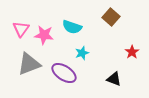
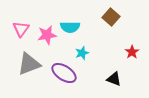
cyan semicircle: moved 2 px left; rotated 18 degrees counterclockwise
pink star: moved 3 px right; rotated 18 degrees counterclockwise
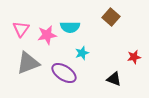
red star: moved 2 px right, 5 px down; rotated 24 degrees clockwise
gray triangle: moved 1 px left, 1 px up
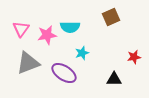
brown square: rotated 24 degrees clockwise
black triangle: rotated 21 degrees counterclockwise
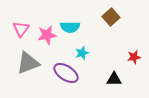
brown square: rotated 18 degrees counterclockwise
purple ellipse: moved 2 px right
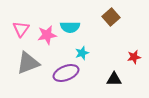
purple ellipse: rotated 55 degrees counterclockwise
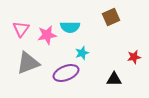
brown square: rotated 18 degrees clockwise
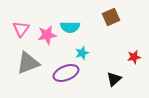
black triangle: rotated 42 degrees counterclockwise
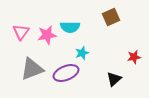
pink triangle: moved 3 px down
gray triangle: moved 4 px right, 6 px down
